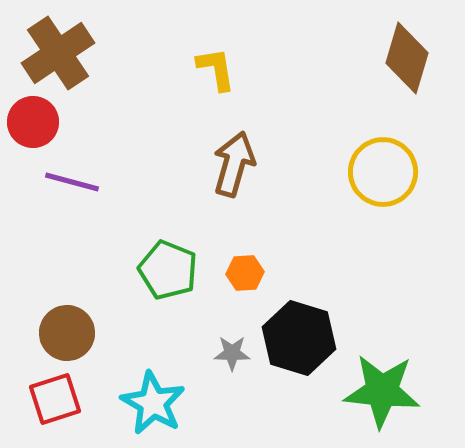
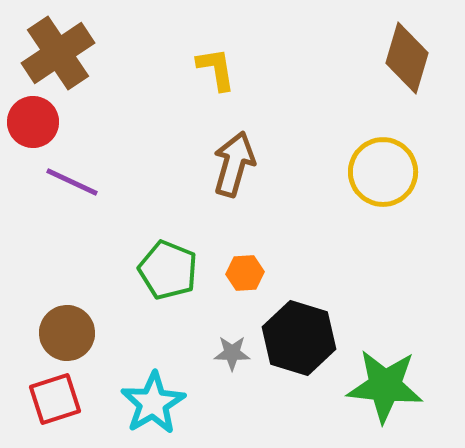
purple line: rotated 10 degrees clockwise
green star: moved 3 px right, 5 px up
cyan star: rotated 12 degrees clockwise
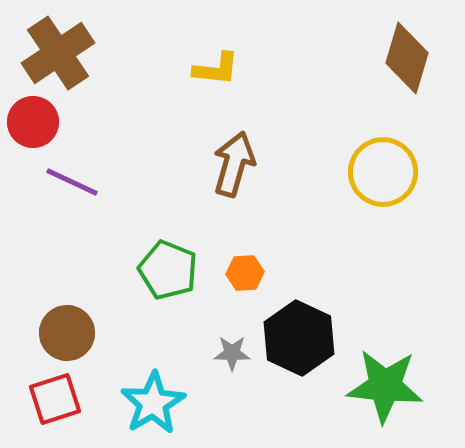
yellow L-shape: rotated 105 degrees clockwise
black hexagon: rotated 8 degrees clockwise
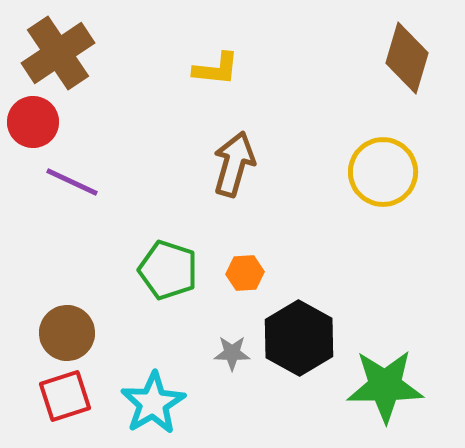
green pentagon: rotated 4 degrees counterclockwise
black hexagon: rotated 4 degrees clockwise
green star: rotated 6 degrees counterclockwise
red square: moved 10 px right, 3 px up
